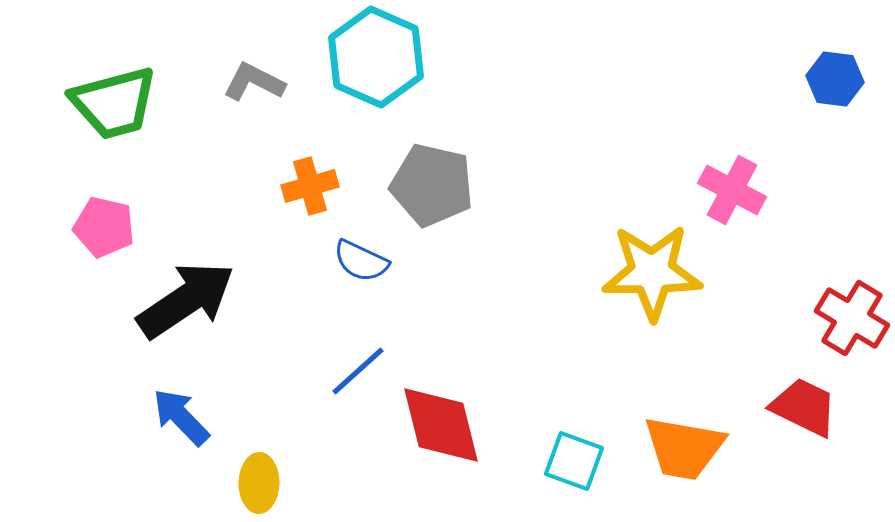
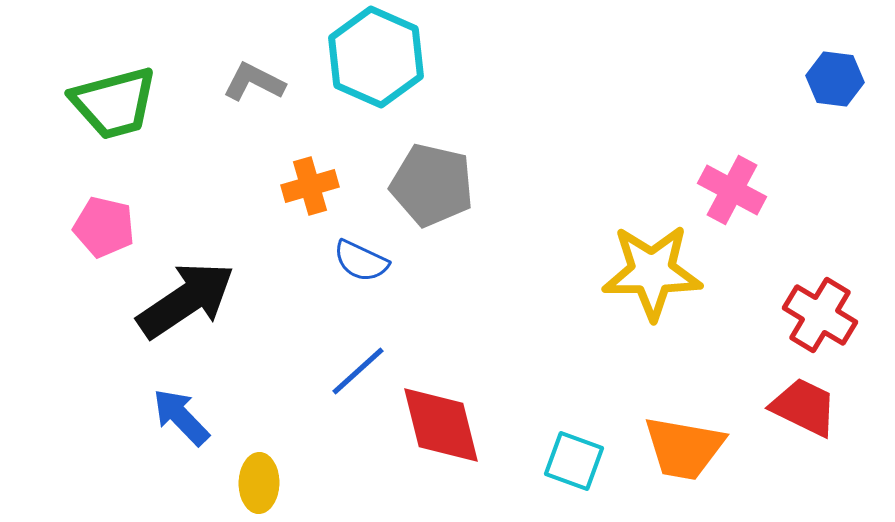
red cross: moved 32 px left, 3 px up
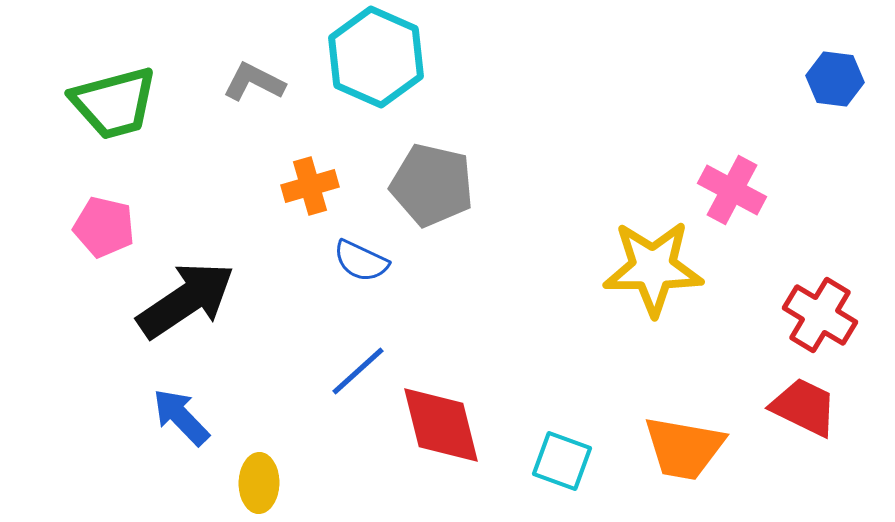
yellow star: moved 1 px right, 4 px up
cyan square: moved 12 px left
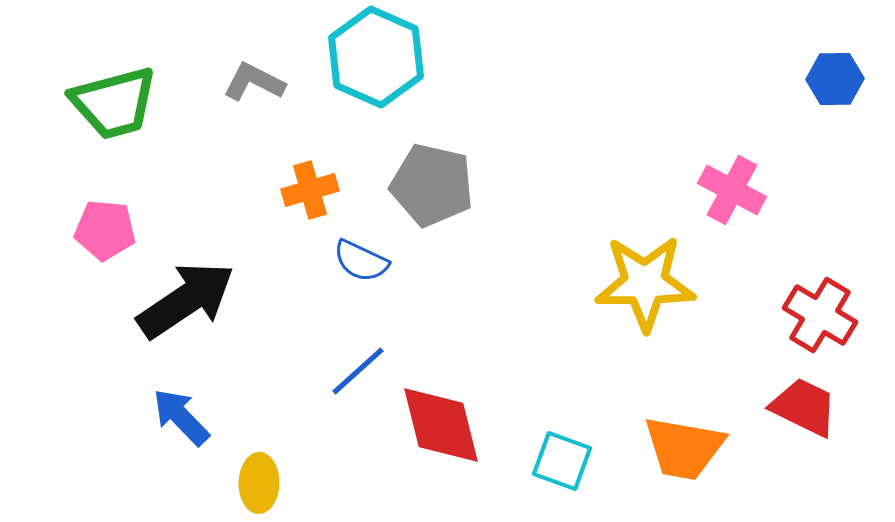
blue hexagon: rotated 8 degrees counterclockwise
orange cross: moved 4 px down
pink pentagon: moved 1 px right, 3 px down; rotated 8 degrees counterclockwise
yellow star: moved 8 px left, 15 px down
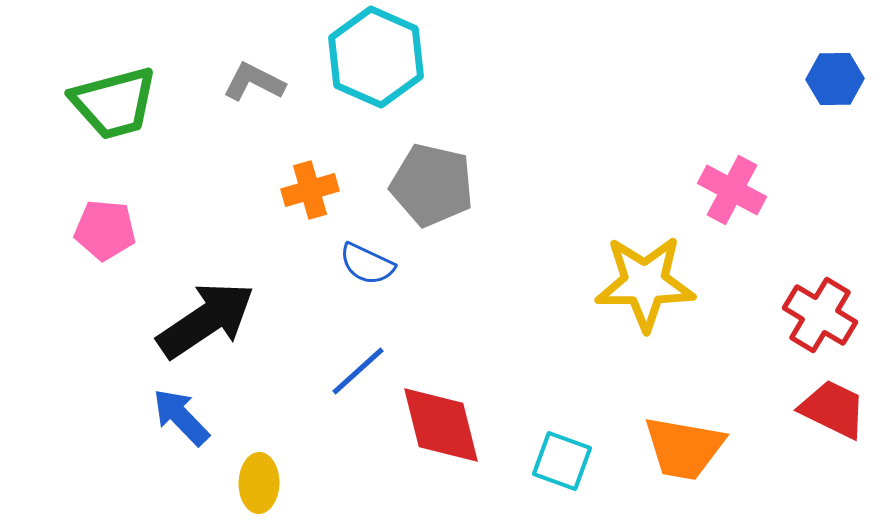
blue semicircle: moved 6 px right, 3 px down
black arrow: moved 20 px right, 20 px down
red trapezoid: moved 29 px right, 2 px down
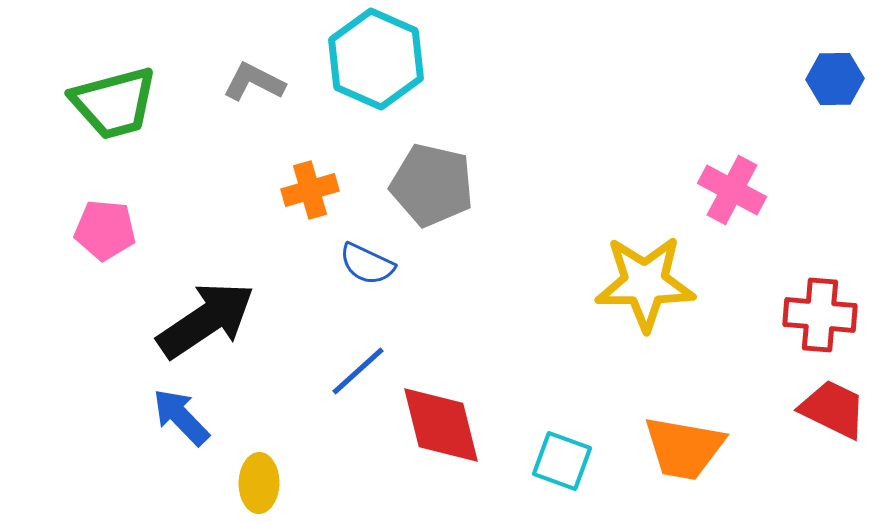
cyan hexagon: moved 2 px down
red cross: rotated 26 degrees counterclockwise
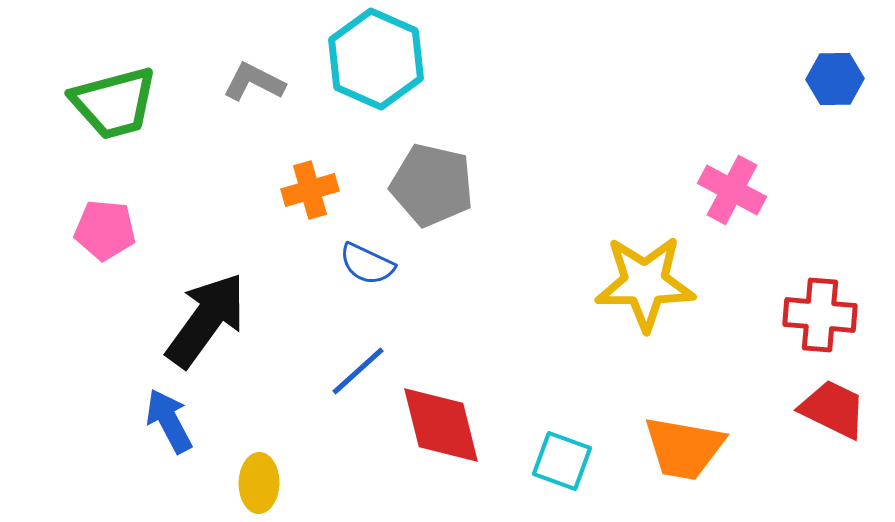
black arrow: rotated 20 degrees counterclockwise
blue arrow: moved 12 px left, 4 px down; rotated 16 degrees clockwise
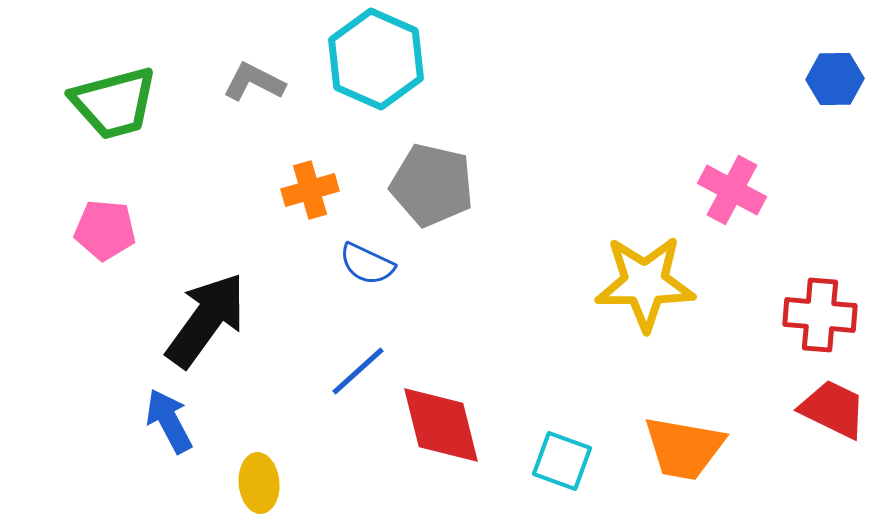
yellow ellipse: rotated 6 degrees counterclockwise
